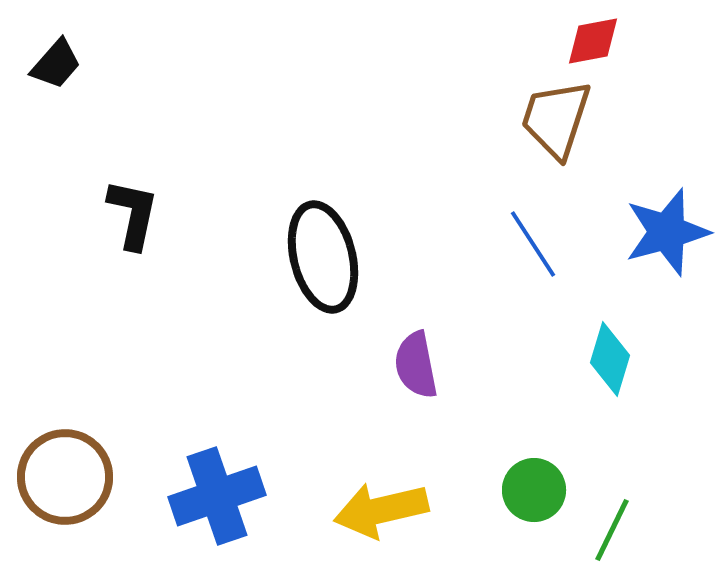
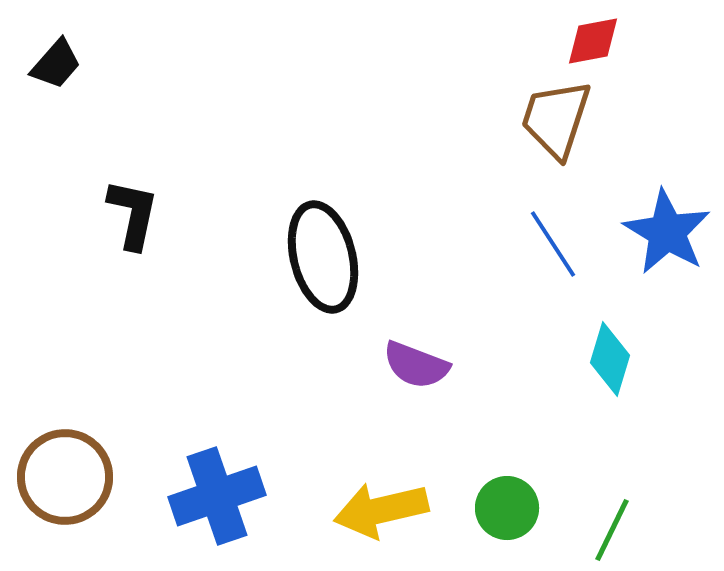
blue star: rotated 26 degrees counterclockwise
blue line: moved 20 px right
purple semicircle: rotated 58 degrees counterclockwise
green circle: moved 27 px left, 18 px down
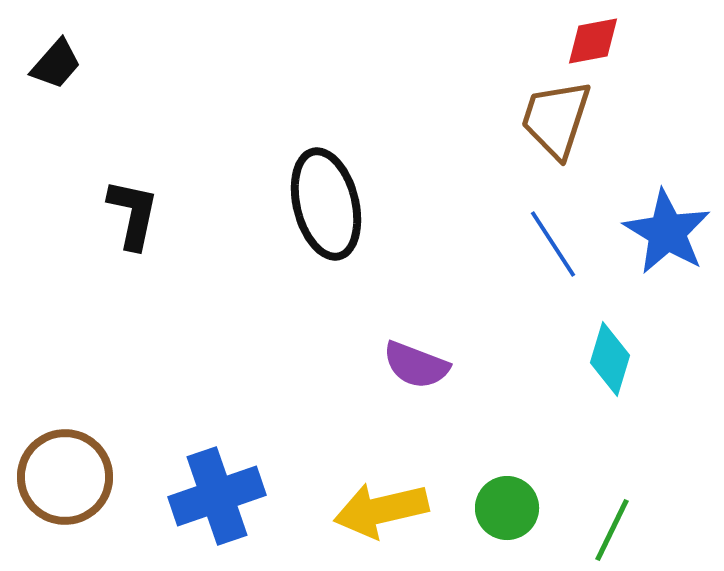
black ellipse: moved 3 px right, 53 px up
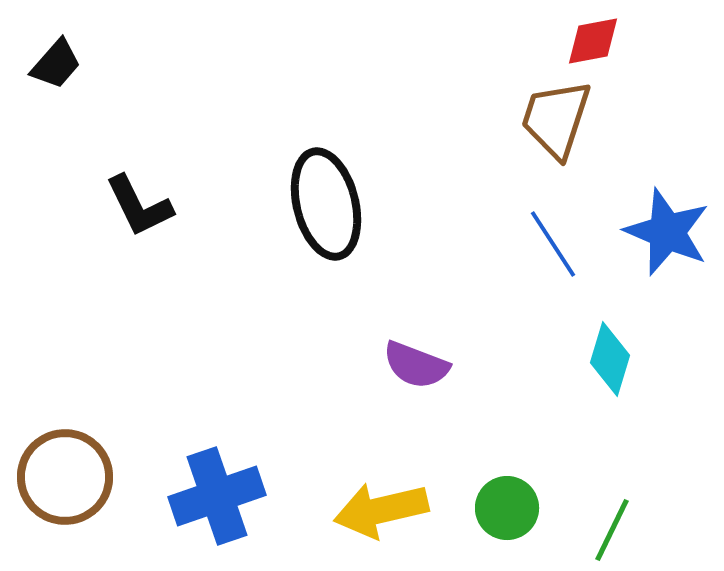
black L-shape: moved 6 px right, 8 px up; rotated 142 degrees clockwise
blue star: rotated 8 degrees counterclockwise
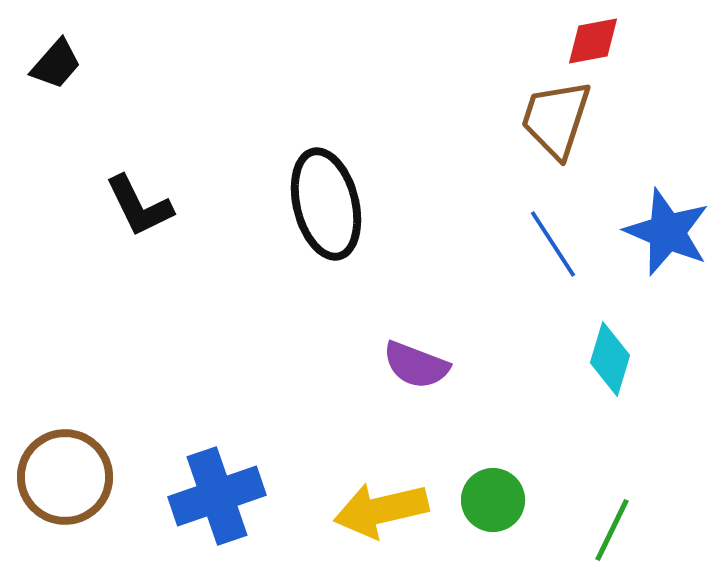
green circle: moved 14 px left, 8 px up
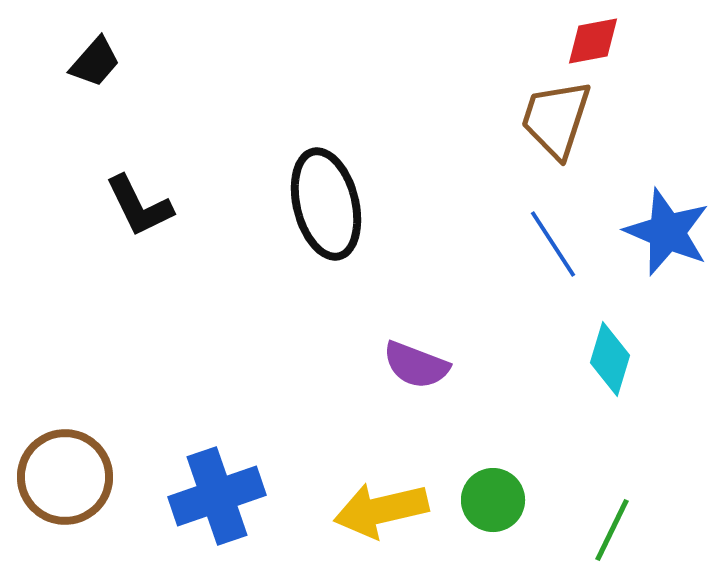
black trapezoid: moved 39 px right, 2 px up
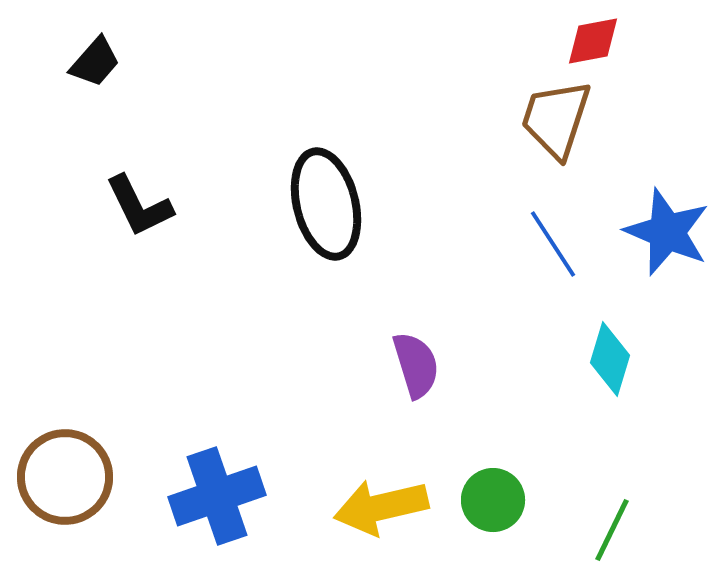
purple semicircle: rotated 128 degrees counterclockwise
yellow arrow: moved 3 px up
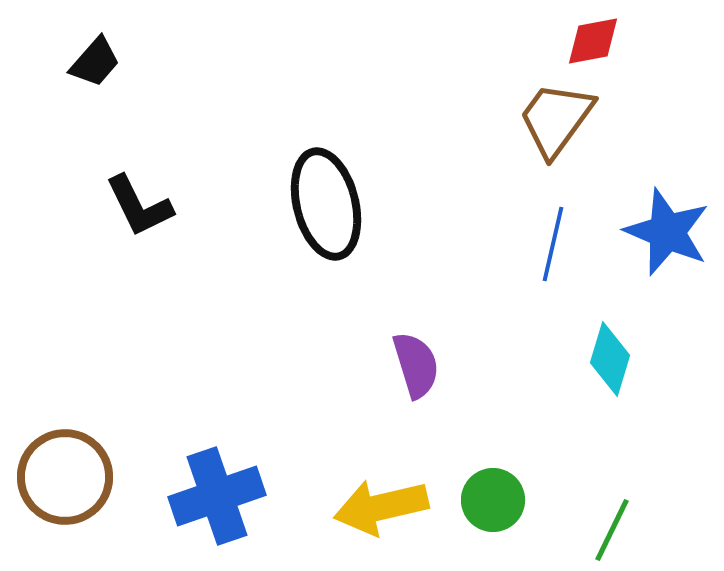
brown trapezoid: rotated 18 degrees clockwise
blue line: rotated 46 degrees clockwise
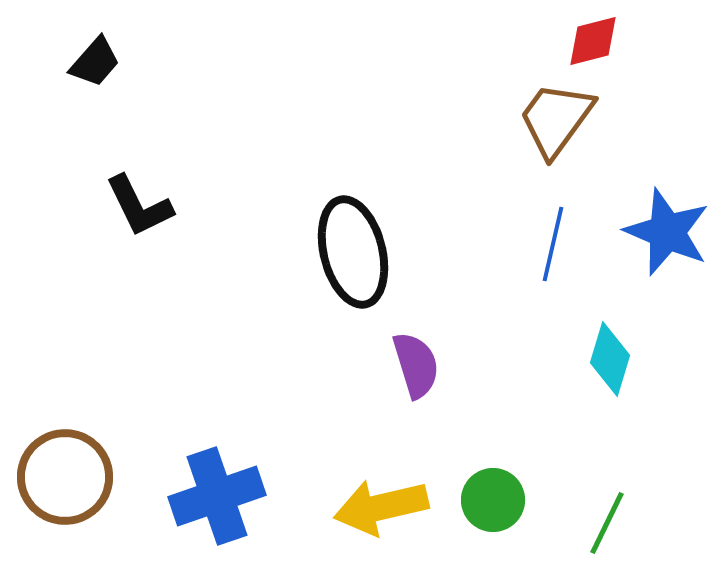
red diamond: rotated 4 degrees counterclockwise
black ellipse: moved 27 px right, 48 px down
green line: moved 5 px left, 7 px up
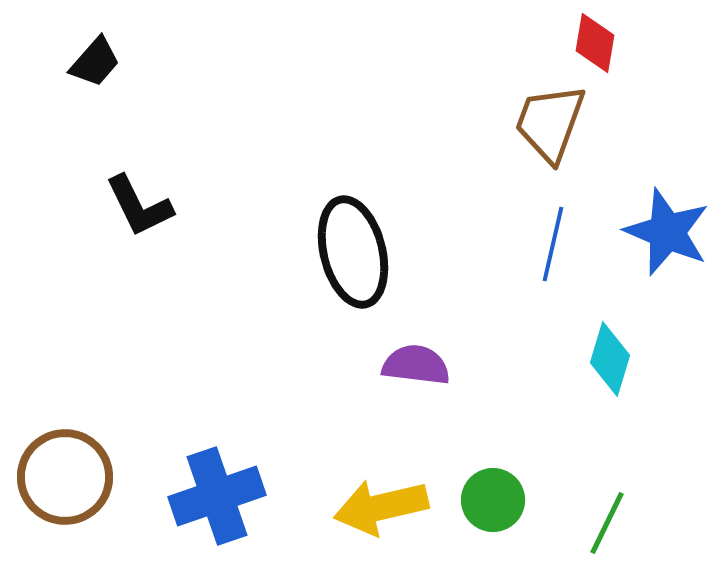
red diamond: moved 2 px right, 2 px down; rotated 66 degrees counterclockwise
brown trapezoid: moved 6 px left, 4 px down; rotated 16 degrees counterclockwise
purple semicircle: rotated 66 degrees counterclockwise
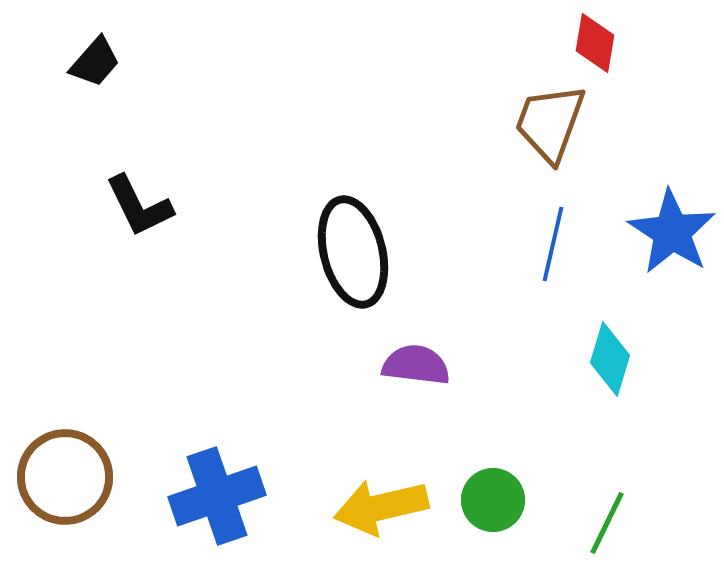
blue star: moved 5 px right; rotated 10 degrees clockwise
